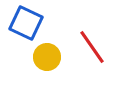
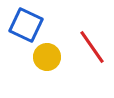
blue square: moved 2 px down
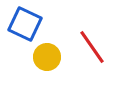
blue square: moved 1 px left, 1 px up
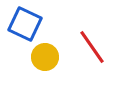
yellow circle: moved 2 px left
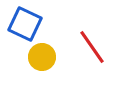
yellow circle: moved 3 px left
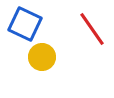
red line: moved 18 px up
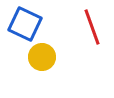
red line: moved 2 px up; rotated 15 degrees clockwise
